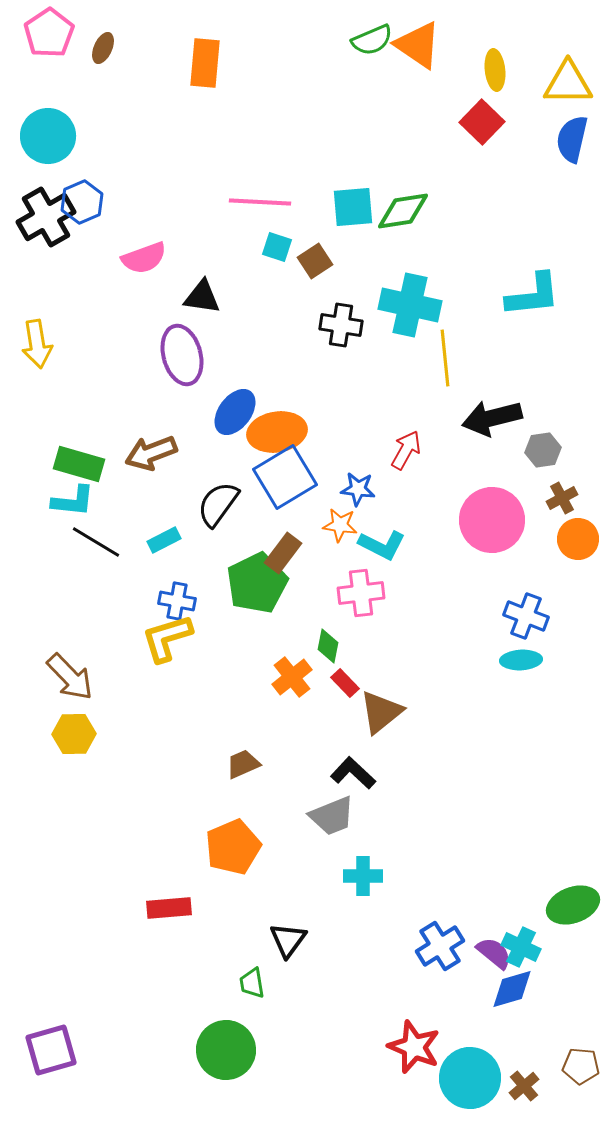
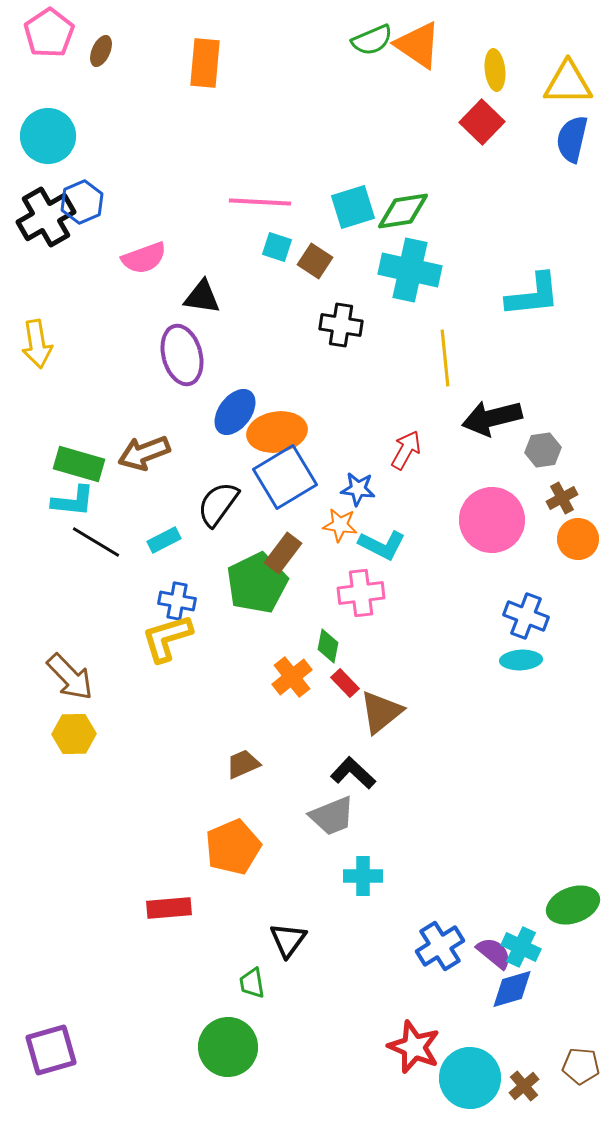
brown ellipse at (103, 48): moved 2 px left, 3 px down
cyan square at (353, 207): rotated 12 degrees counterclockwise
brown square at (315, 261): rotated 24 degrees counterclockwise
cyan cross at (410, 305): moved 35 px up
brown arrow at (151, 453): moved 7 px left
green circle at (226, 1050): moved 2 px right, 3 px up
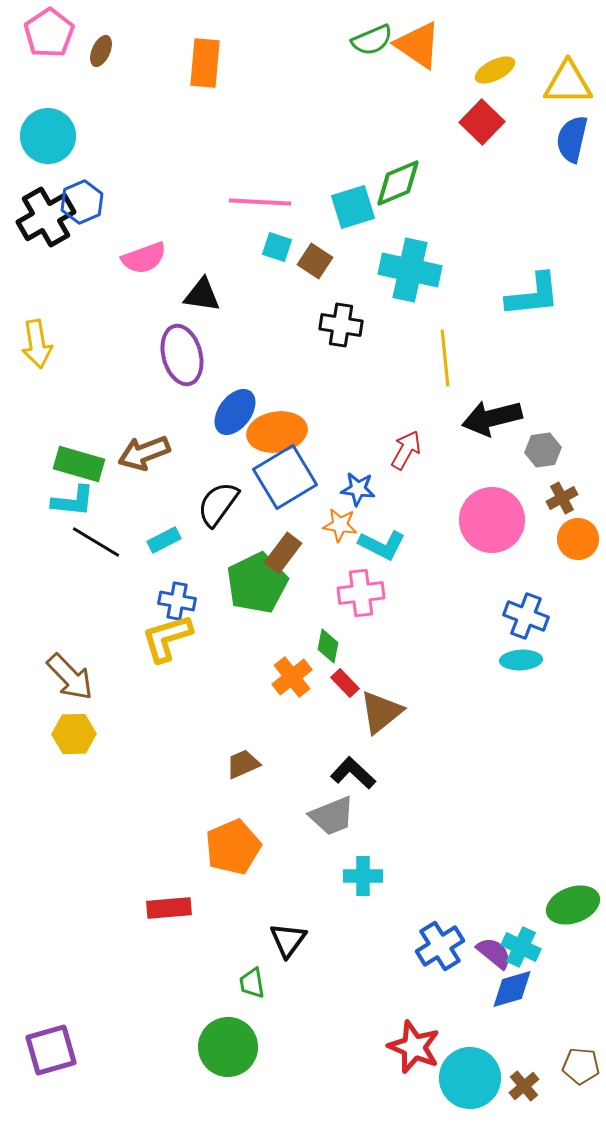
yellow ellipse at (495, 70): rotated 69 degrees clockwise
green diamond at (403, 211): moved 5 px left, 28 px up; rotated 14 degrees counterclockwise
black triangle at (202, 297): moved 2 px up
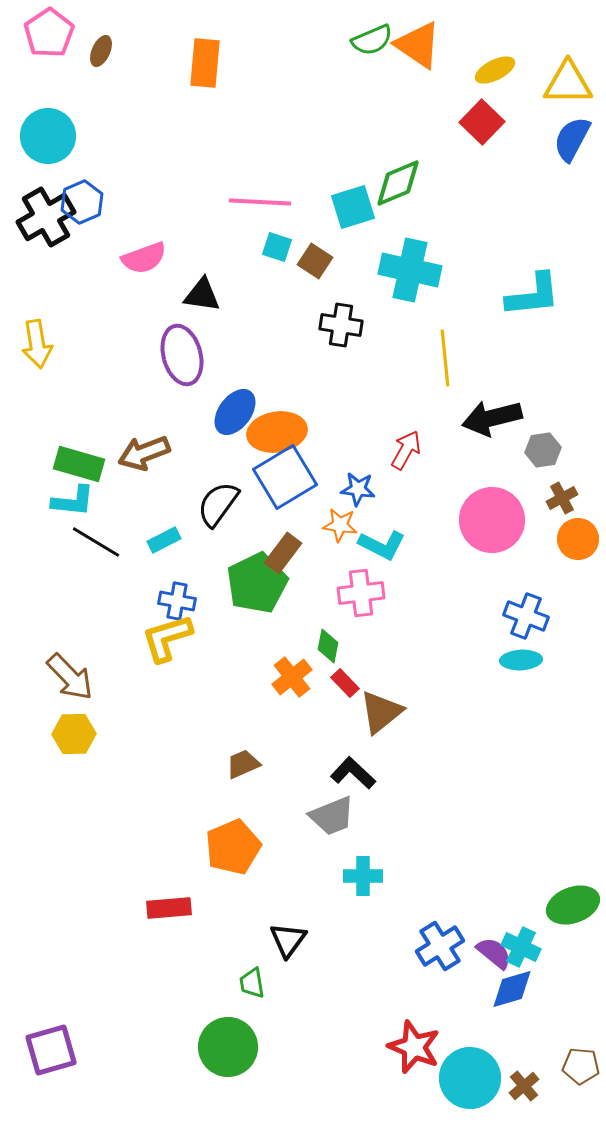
blue semicircle at (572, 139): rotated 15 degrees clockwise
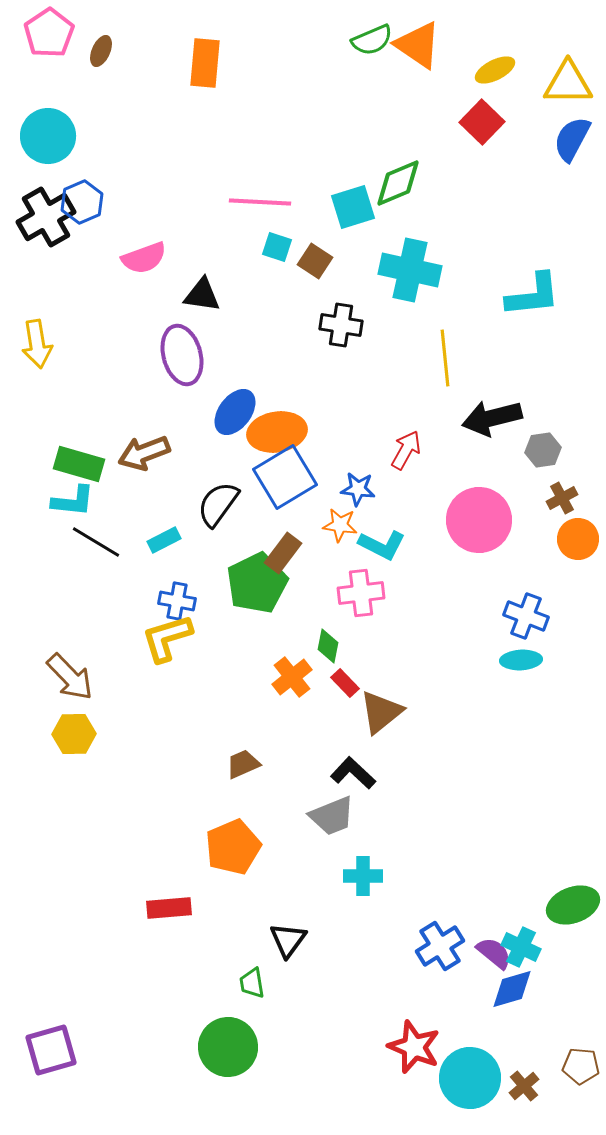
pink circle at (492, 520): moved 13 px left
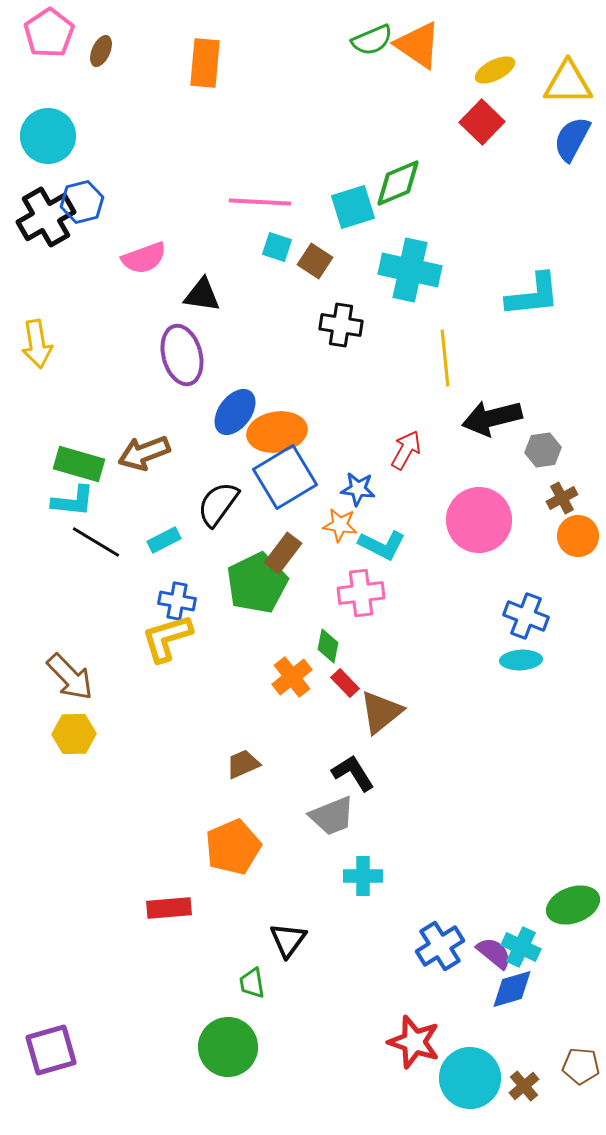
blue hexagon at (82, 202): rotated 9 degrees clockwise
orange circle at (578, 539): moved 3 px up
black L-shape at (353, 773): rotated 15 degrees clockwise
red star at (414, 1047): moved 5 px up; rotated 4 degrees counterclockwise
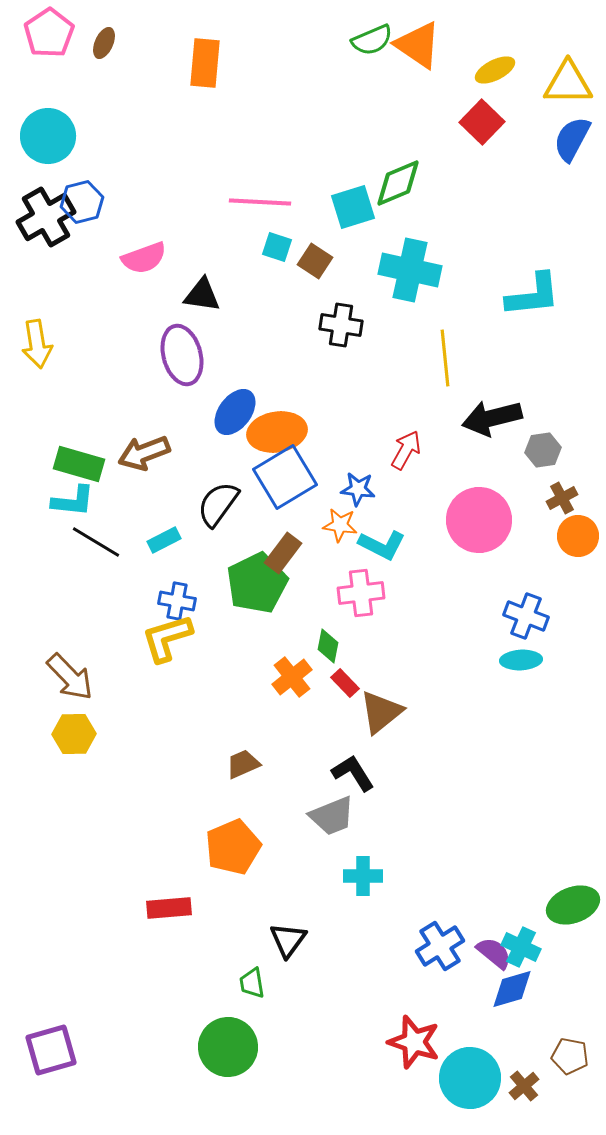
brown ellipse at (101, 51): moved 3 px right, 8 px up
brown pentagon at (581, 1066): moved 11 px left, 10 px up; rotated 6 degrees clockwise
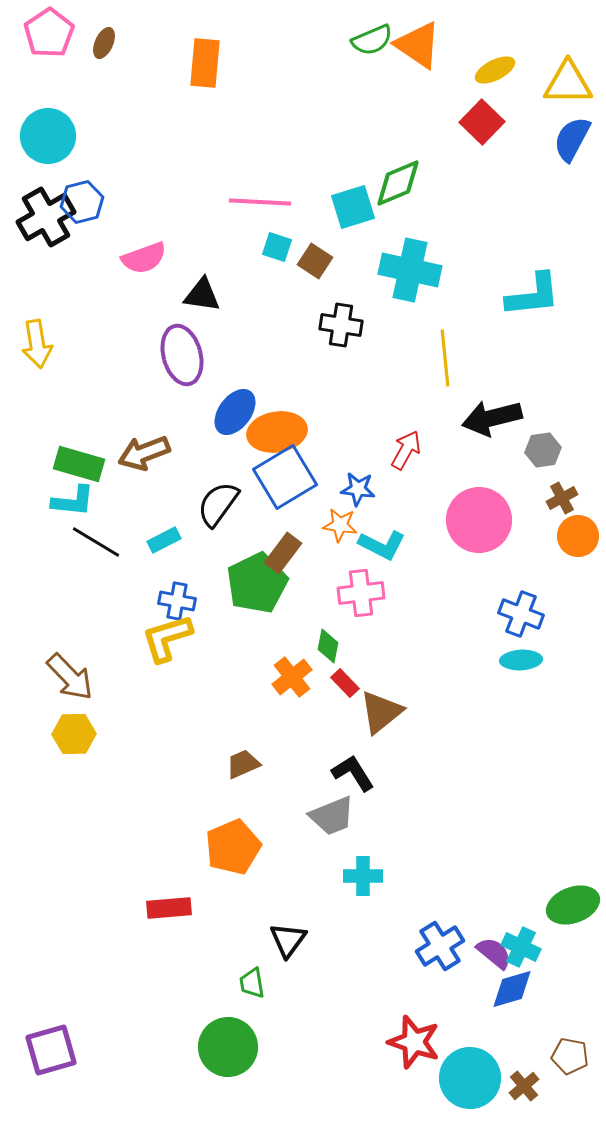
blue cross at (526, 616): moved 5 px left, 2 px up
